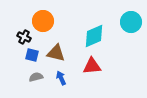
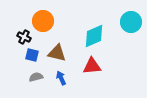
brown triangle: moved 1 px right
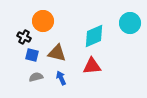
cyan circle: moved 1 px left, 1 px down
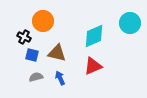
red triangle: moved 1 px right; rotated 18 degrees counterclockwise
blue arrow: moved 1 px left
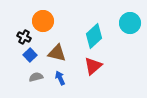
cyan diamond: rotated 20 degrees counterclockwise
blue square: moved 2 px left; rotated 32 degrees clockwise
red triangle: rotated 18 degrees counterclockwise
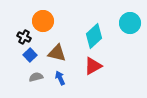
red triangle: rotated 12 degrees clockwise
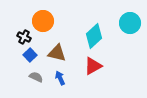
gray semicircle: rotated 40 degrees clockwise
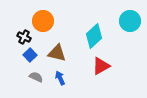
cyan circle: moved 2 px up
red triangle: moved 8 px right
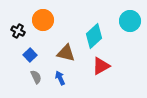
orange circle: moved 1 px up
black cross: moved 6 px left, 6 px up
brown triangle: moved 9 px right
gray semicircle: rotated 40 degrees clockwise
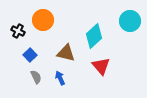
red triangle: rotated 42 degrees counterclockwise
